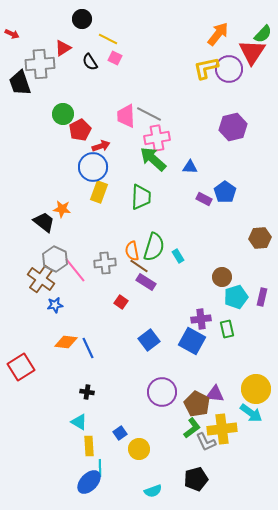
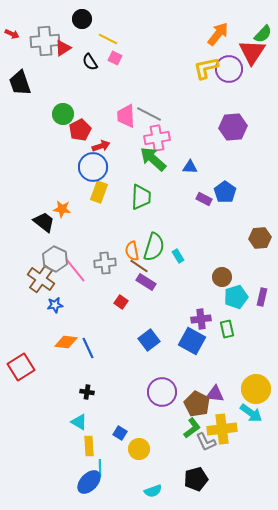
gray cross at (40, 64): moved 5 px right, 23 px up
purple hexagon at (233, 127): rotated 8 degrees clockwise
blue square at (120, 433): rotated 24 degrees counterclockwise
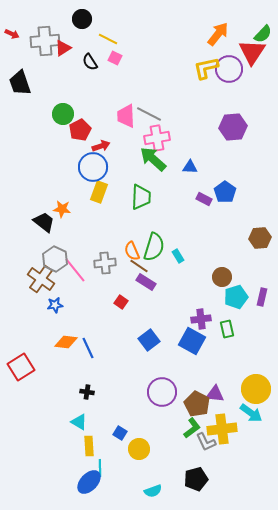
orange semicircle at (132, 251): rotated 12 degrees counterclockwise
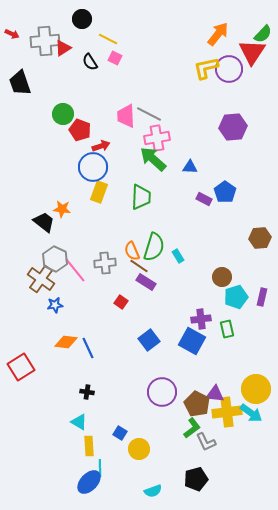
red pentagon at (80, 130): rotated 25 degrees counterclockwise
yellow cross at (222, 429): moved 5 px right, 17 px up
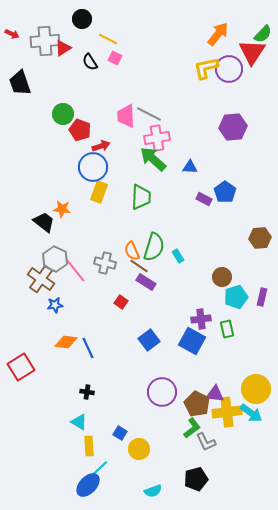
gray cross at (105, 263): rotated 20 degrees clockwise
cyan line at (100, 468): rotated 48 degrees clockwise
blue ellipse at (89, 482): moved 1 px left, 3 px down
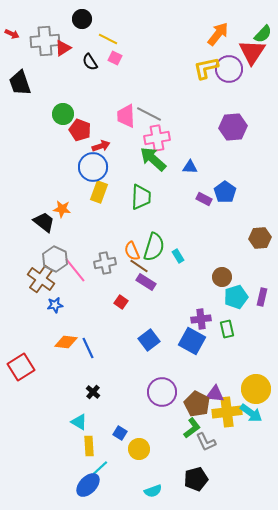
gray cross at (105, 263): rotated 25 degrees counterclockwise
black cross at (87, 392): moved 6 px right; rotated 32 degrees clockwise
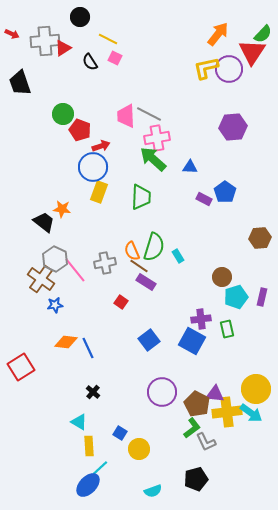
black circle at (82, 19): moved 2 px left, 2 px up
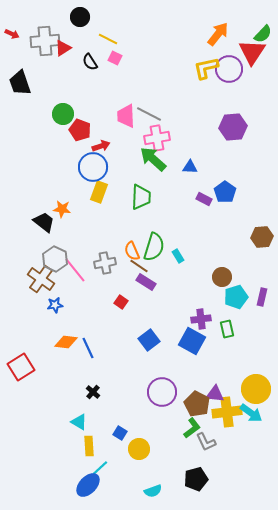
brown hexagon at (260, 238): moved 2 px right, 1 px up
